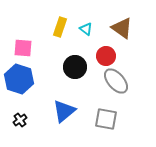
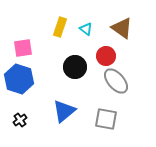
pink square: rotated 12 degrees counterclockwise
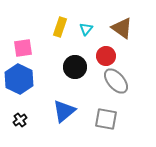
cyan triangle: rotated 32 degrees clockwise
blue hexagon: rotated 8 degrees clockwise
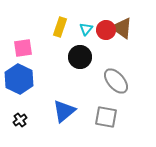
red circle: moved 26 px up
black circle: moved 5 px right, 10 px up
gray square: moved 2 px up
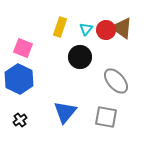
pink square: rotated 30 degrees clockwise
blue triangle: moved 1 px right, 1 px down; rotated 10 degrees counterclockwise
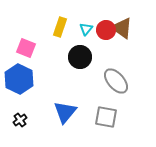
pink square: moved 3 px right
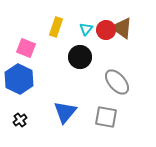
yellow rectangle: moved 4 px left
gray ellipse: moved 1 px right, 1 px down
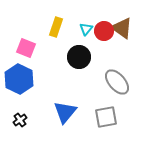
red circle: moved 2 px left, 1 px down
black circle: moved 1 px left
gray square: rotated 20 degrees counterclockwise
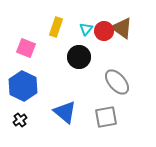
blue hexagon: moved 4 px right, 7 px down
blue triangle: rotated 30 degrees counterclockwise
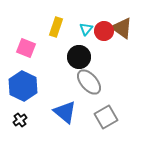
gray ellipse: moved 28 px left
gray square: rotated 20 degrees counterclockwise
